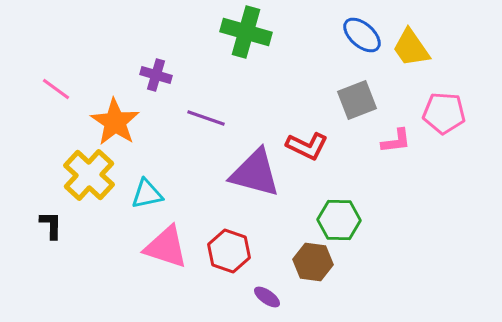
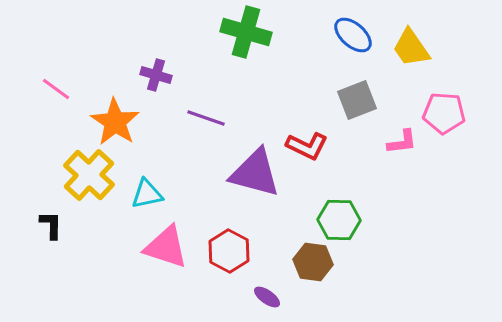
blue ellipse: moved 9 px left
pink L-shape: moved 6 px right, 1 px down
red hexagon: rotated 9 degrees clockwise
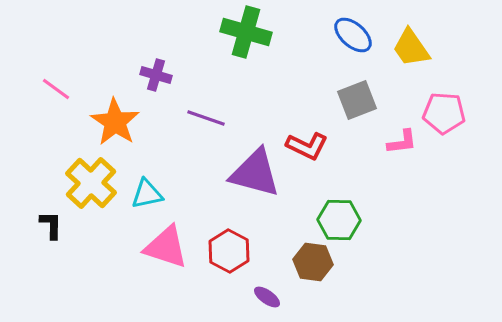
yellow cross: moved 2 px right, 8 px down
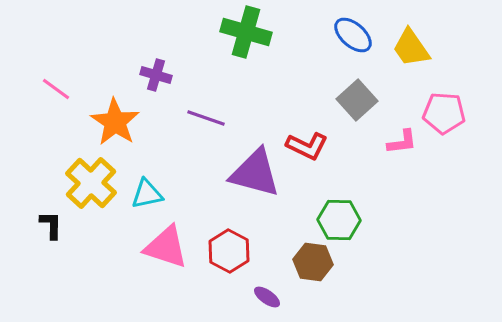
gray square: rotated 21 degrees counterclockwise
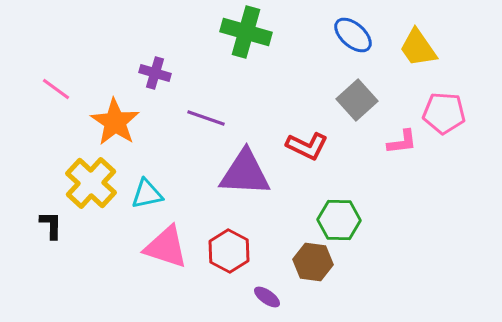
yellow trapezoid: moved 7 px right
purple cross: moved 1 px left, 2 px up
purple triangle: moved 10 px left; rotated 12 degrees counterclockwise
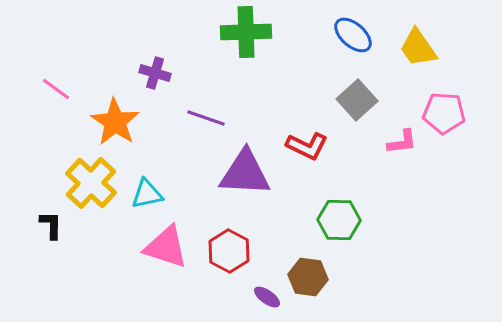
green cross: rotated 18 degrees counterclockwise
brown hexagon: moved 5 px left, 15 px down
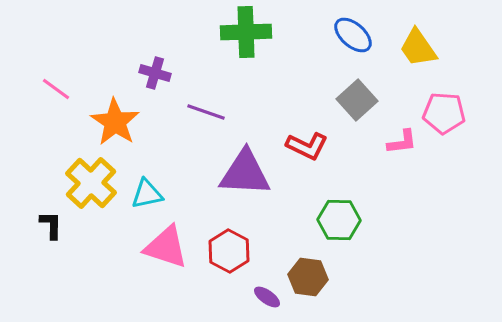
purple line: moved 6 px up
